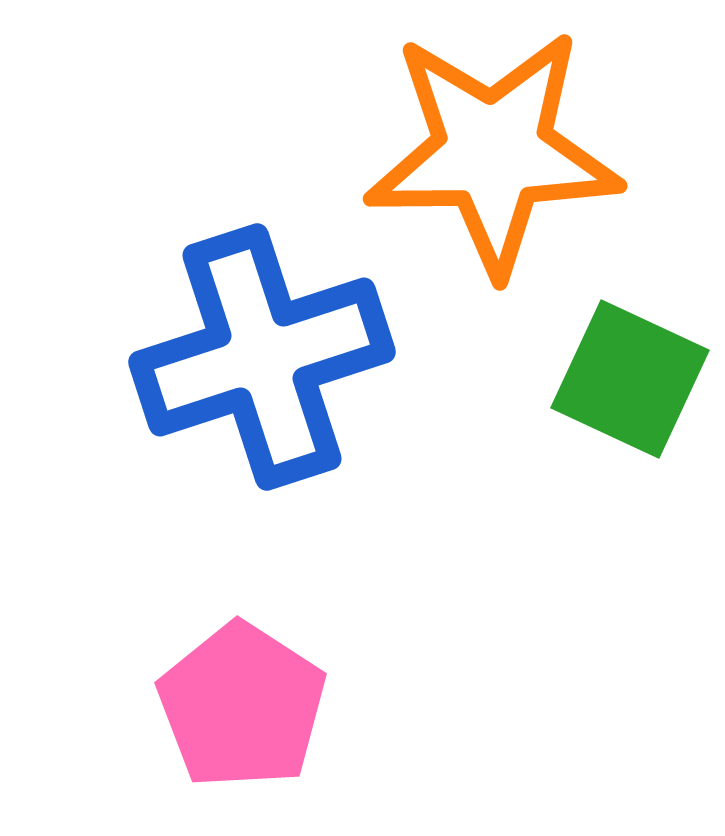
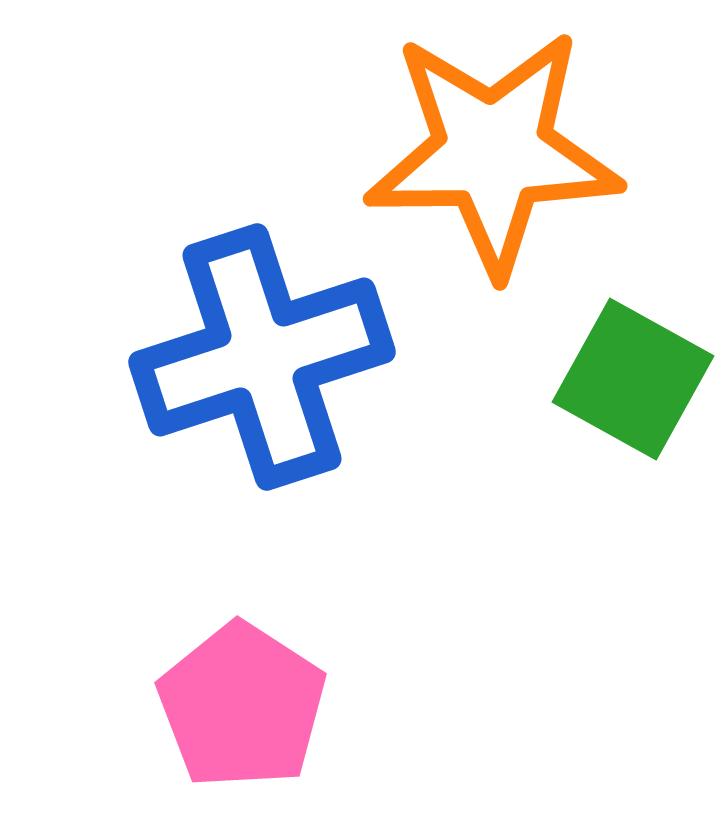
green square: moved 3 px right; rotated 4 degrees clockwise
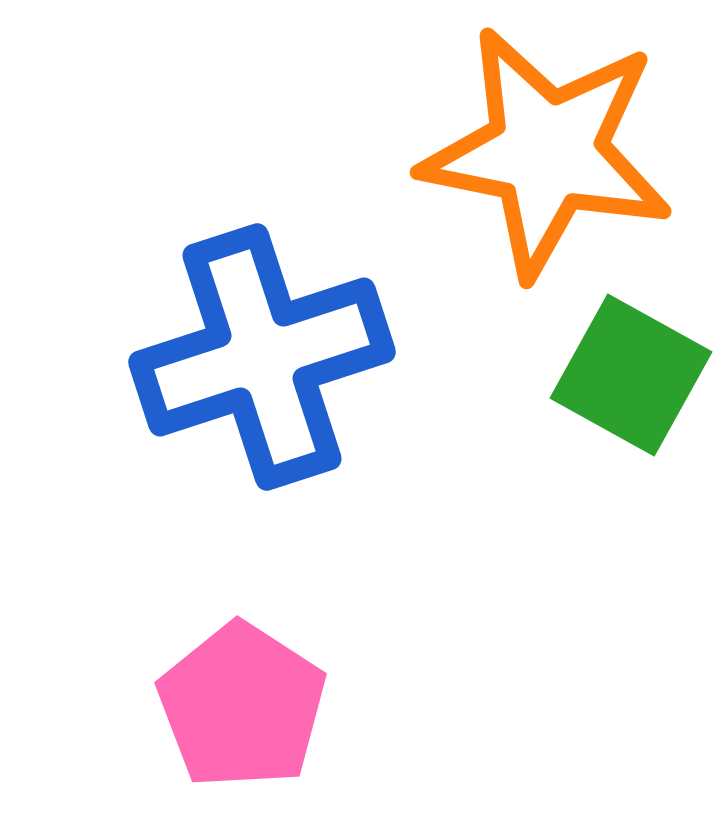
orange star: moved 54 px right; rotated 12 degrees clockwise
green square: moved 2 px left, 4 px up
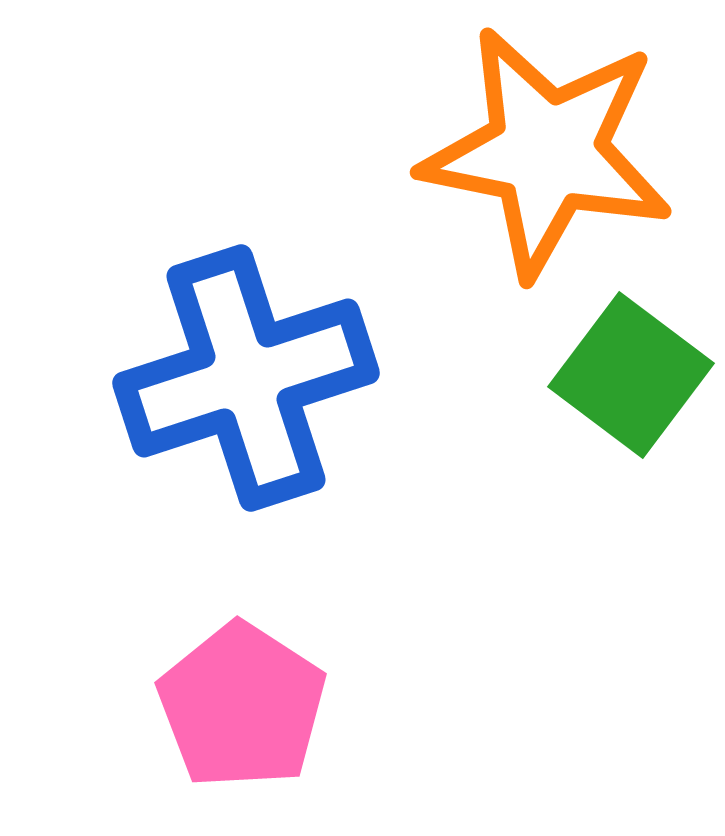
blue cross: moved 16 px left, 21 px down
green square: rotated 8 degrees clockwise
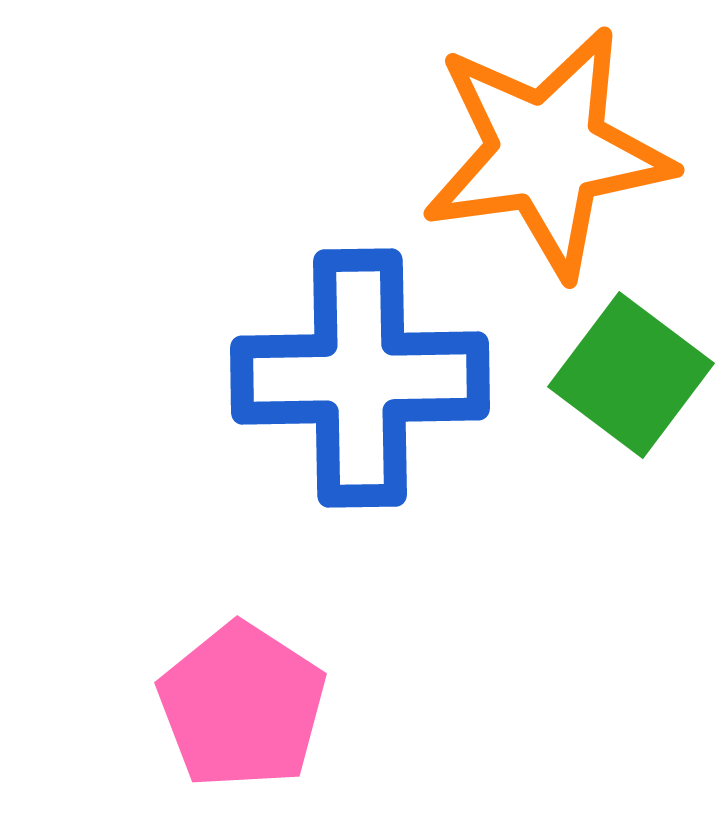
orange star: rotated 19 degrees counterclockwise
blue cross: moved 114 px right; rotated 17 degrees clockwise
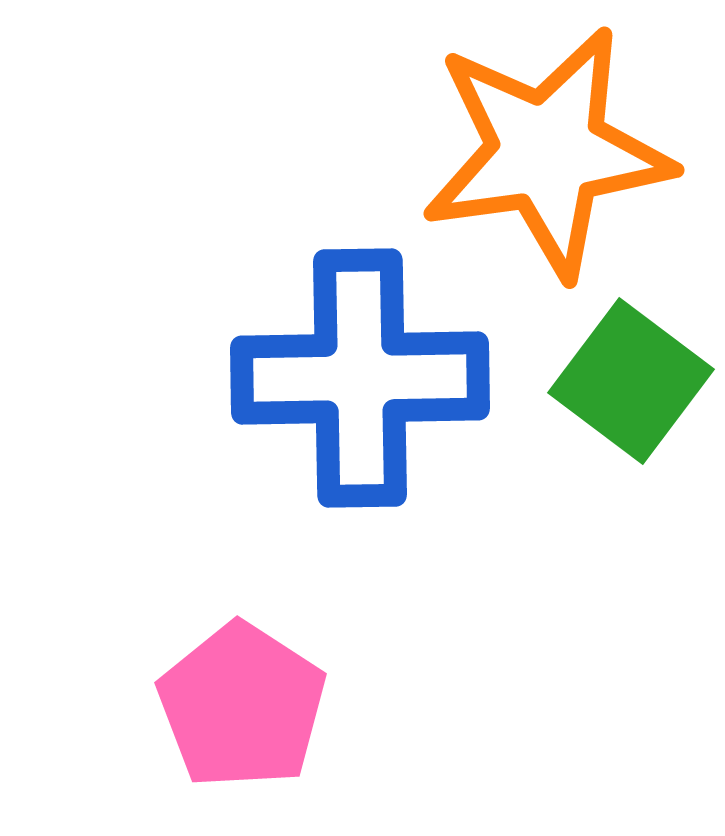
green square: moved 6 px down
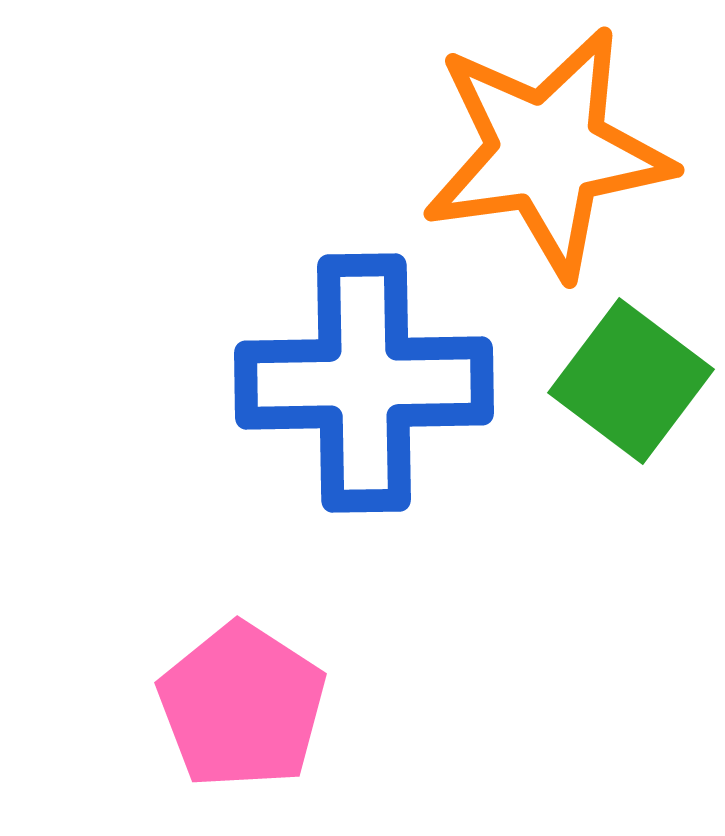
blue cross: moved 4 px right, 5 px down
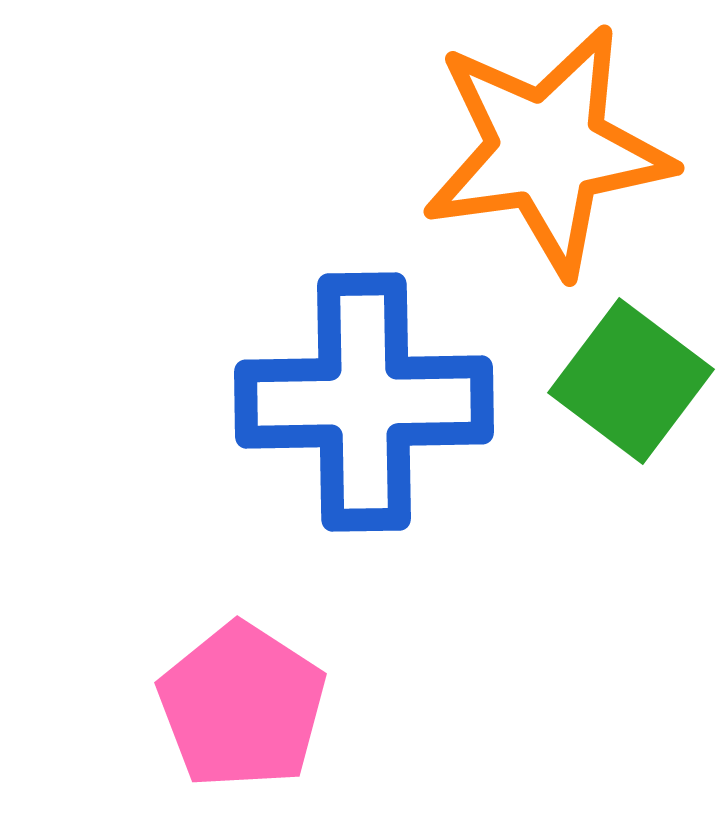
orange star: moved 2 px up
blue cross: moved 19 px down
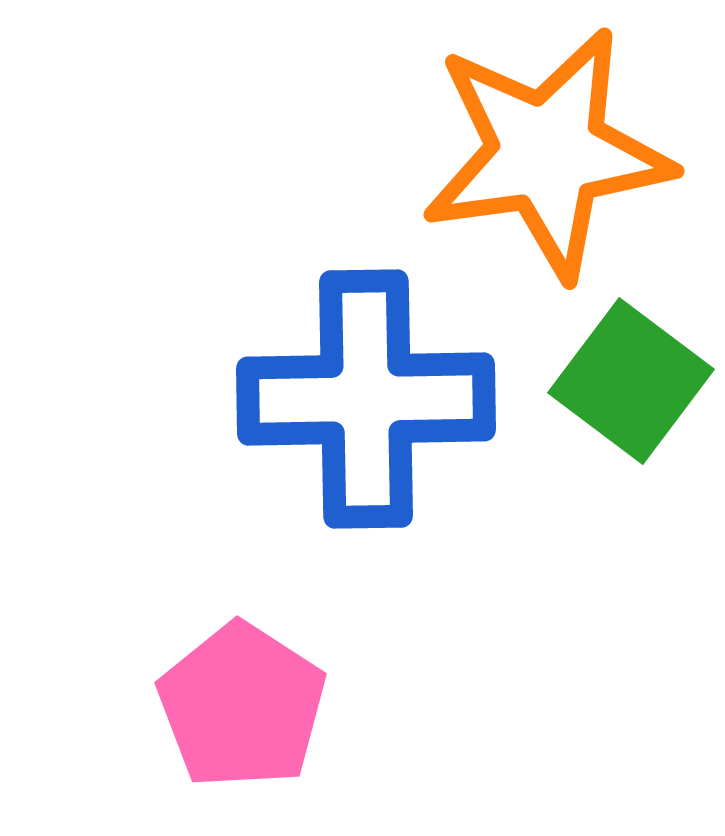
orange star: moved 3 px down
blue cross: moved 2 px right, 3 px up
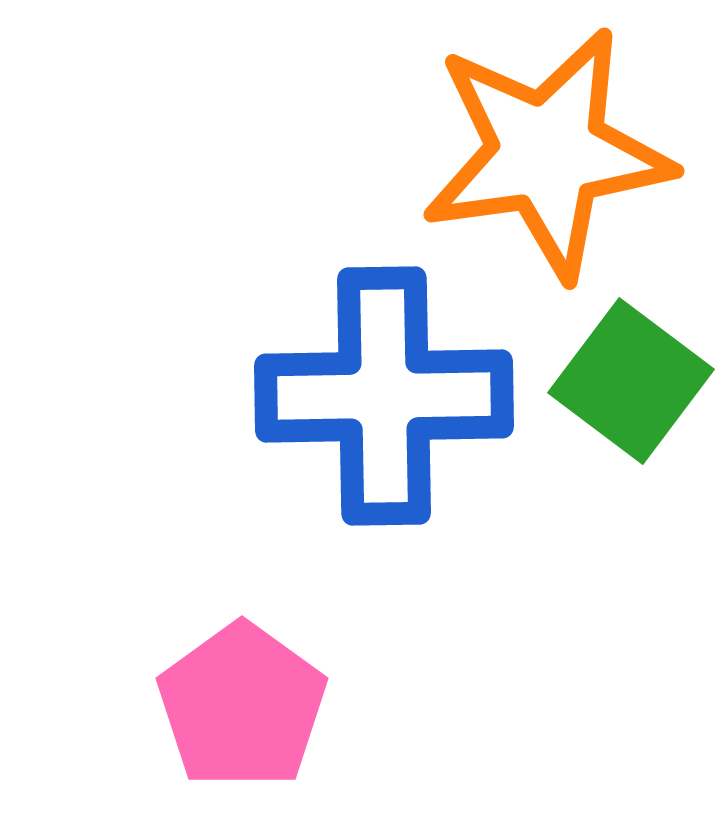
blue cross: moved 18 px right, 3 px up
pink pentagon: rotated 3 degrees clockwise
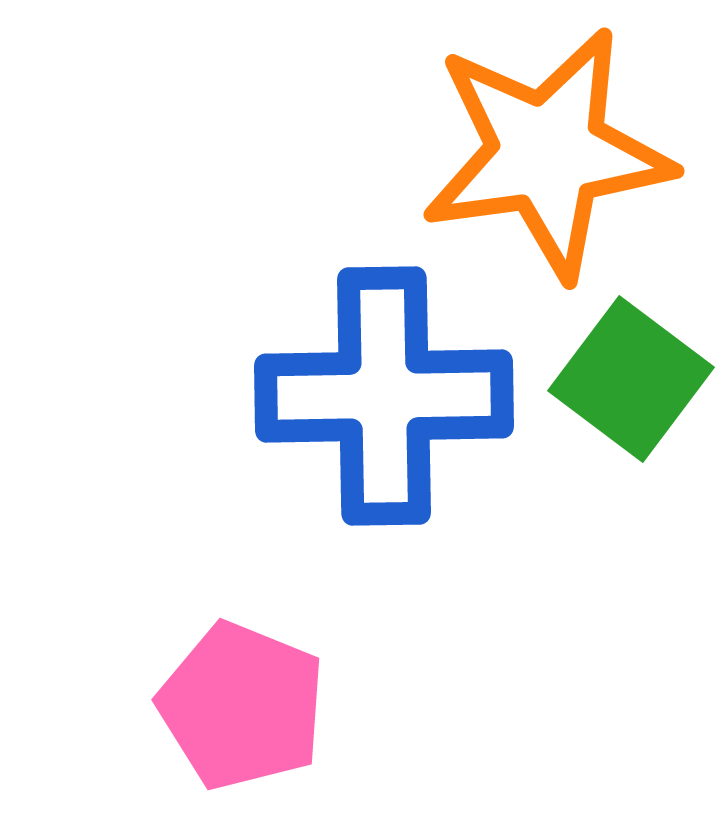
green square: moved 2 px up
pink pentagon: rotated 14 degrees counterclockwise
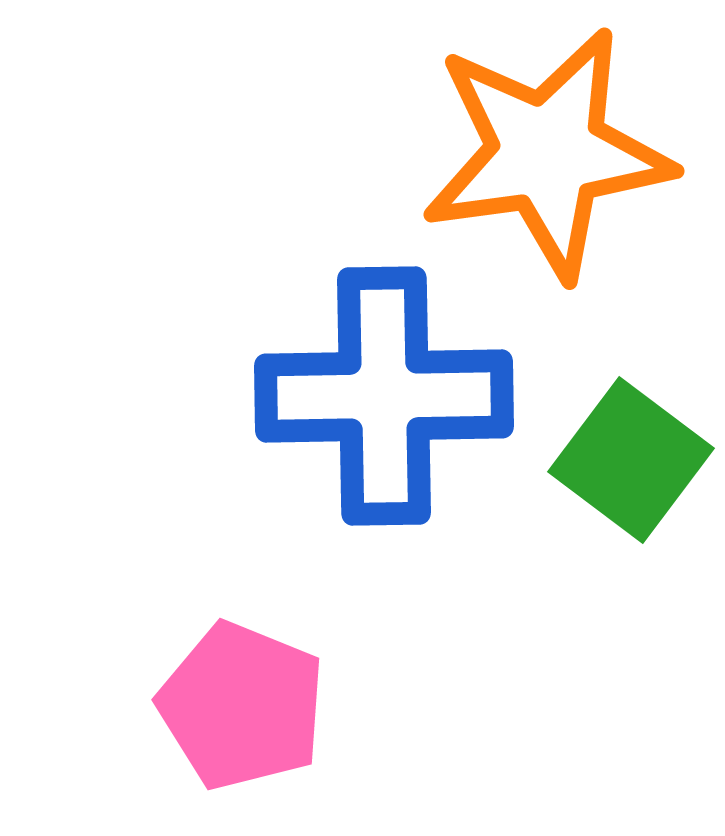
green square: moved 81 px down
